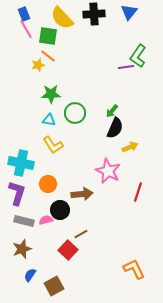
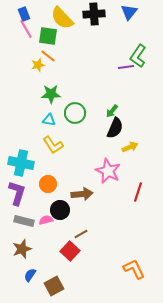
red square: moved 2 px right, 1 px down
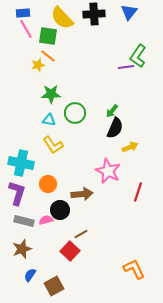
blue rectangle: moved 1 px left, 1 px up; rotated 72 degrees counterclockwise
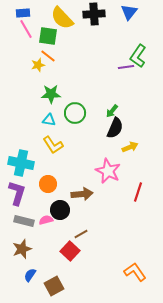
orange L-shape: moved 1 px right, 3 px down; rotated 10 degrees counterclockwise
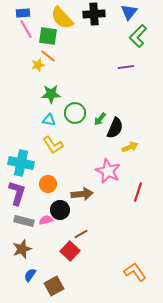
green L-shape: moved 20 px up; rotated 10 degrees clockwise
green arrow: moved 12 px left, 8 px down
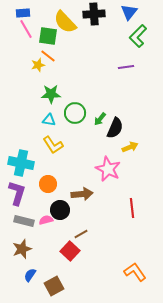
yellow semicircle: moved 3 px right, 4 px down
pink star: moved 2 px up
red line: moved 6 px left, 16 px down; rotated 24 degrees counterclockwise
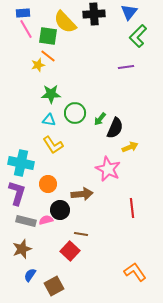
gray rectangle: moved 2 px right
brown line: rotated 40 degrees clockwise
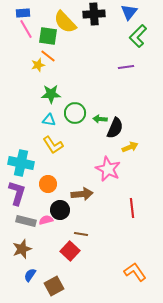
green arrow: rotated 56 degrees clockwise
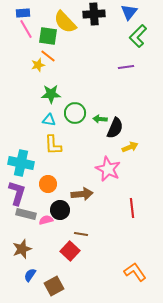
yellow L-shape: rotated 30 degrees clockwise
gray rectangle: moved 7 px up
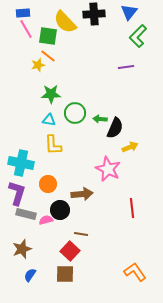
brown square: moved 11 px right, 12 px up; rotated 30 degrees clockwise
